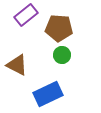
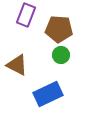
purple rectangle: rotated 30 degrees counterclockwise
brown pentagon: moved 1 px down
green circle: moved 1 px left
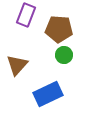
green circle: moved 3 px right
brown triangle: rotated 45 degrees clockwise
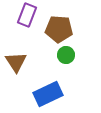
purple rectangle: moved 1 px right
green circle: moved 2 px right
brown triangle: moved 1 px left, 3 px up; rotated 15 degrees counterclockwise
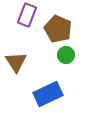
brown pentagon: moved 1 px left; rotated 20 degrees clockwise
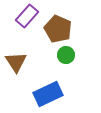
purple rectangle: moved 1 px down; rotated 20 degrees clockwise
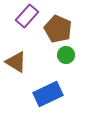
brown triangle: rotated 25 degrees counterclockwise
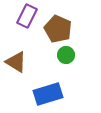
purple rectangle: rotated 15 degrees counterclockwise
blue rectangle: rotated 8 degrees clockwise
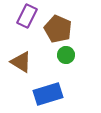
brown triangle: moved 5 px right
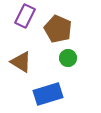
purple rectangle: moved 2 px left
green circle: moved 2 px right, 3 px down
